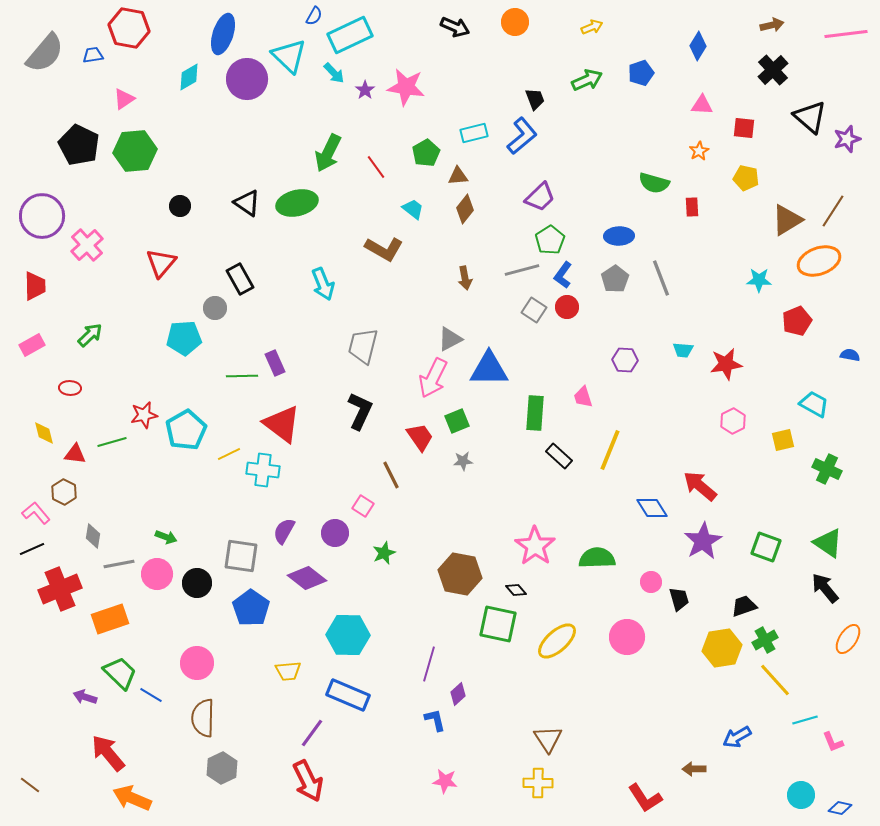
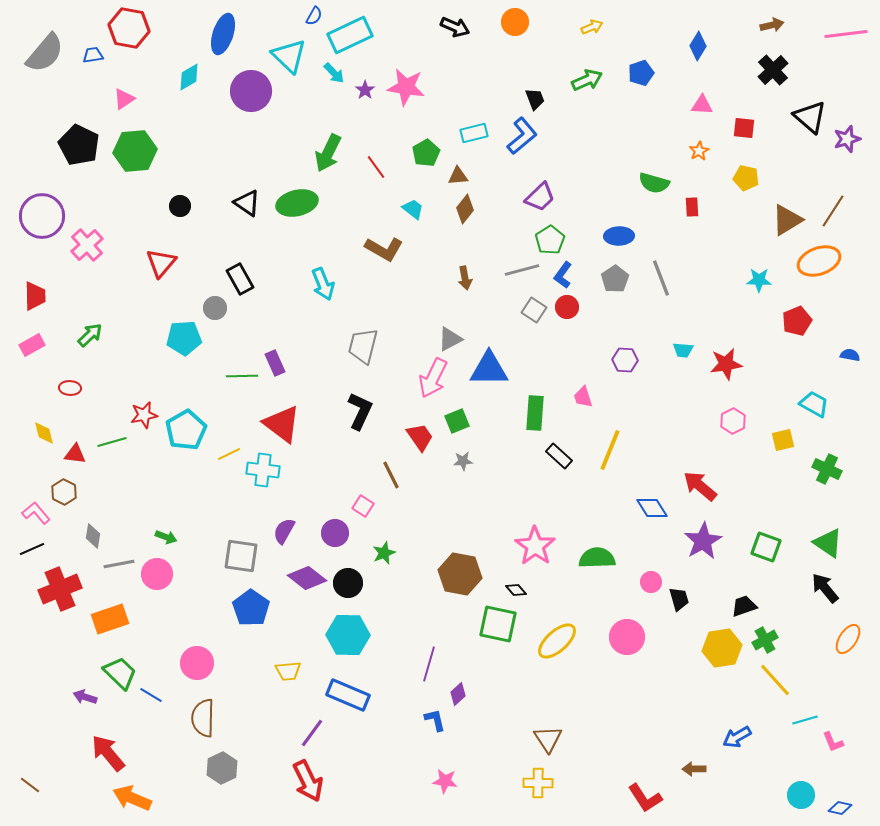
purple circle at (247, 79): moved 4 px right, 12 px down
red trapezoid at (35, 286): moved 10 px down
black circle at (197, 583): moved 151 px right
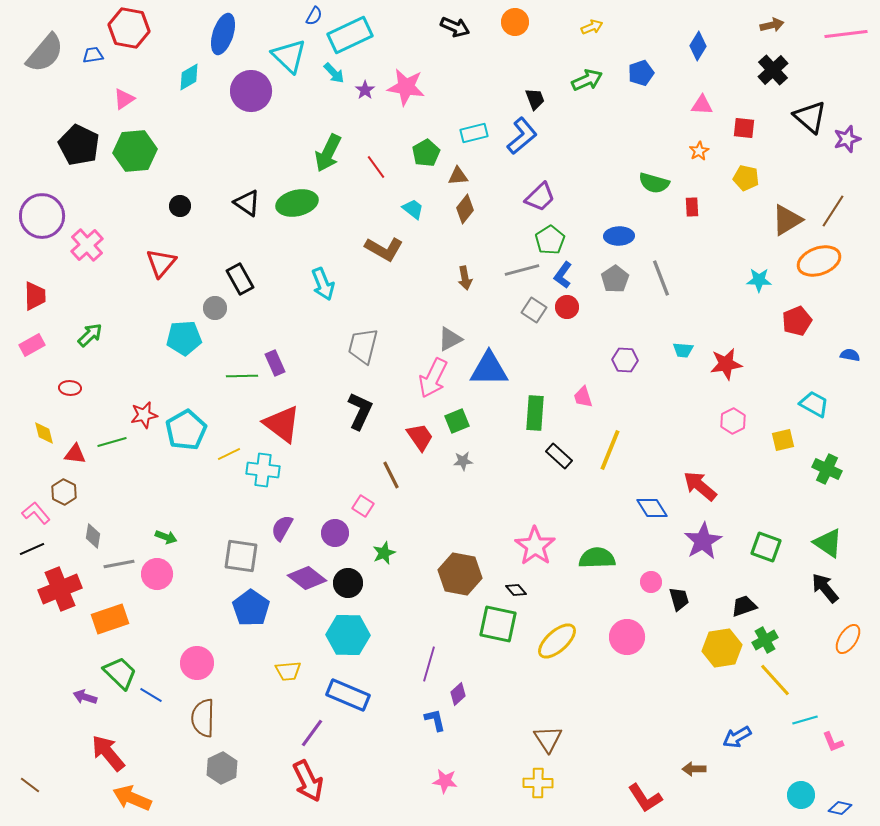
purple semicircle at (284, 531): moved 2 px left, 3 px up
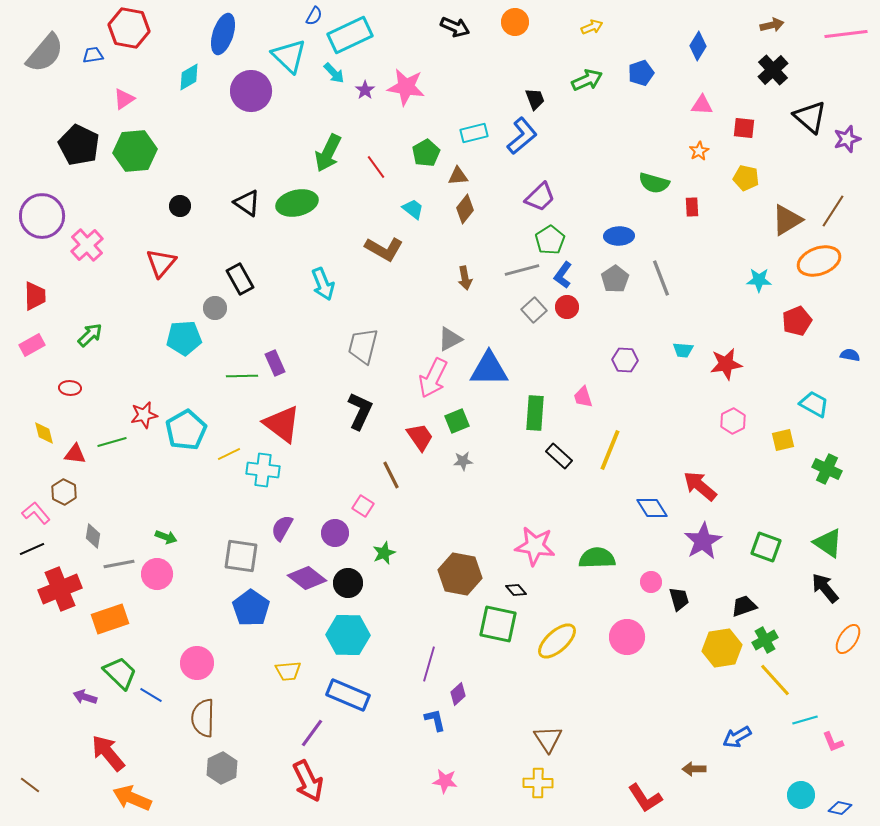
gray square at (534, 310): rotated 15 degrees clockwise
pink star at (535, 546): rotated 27 degrees counterclockwise
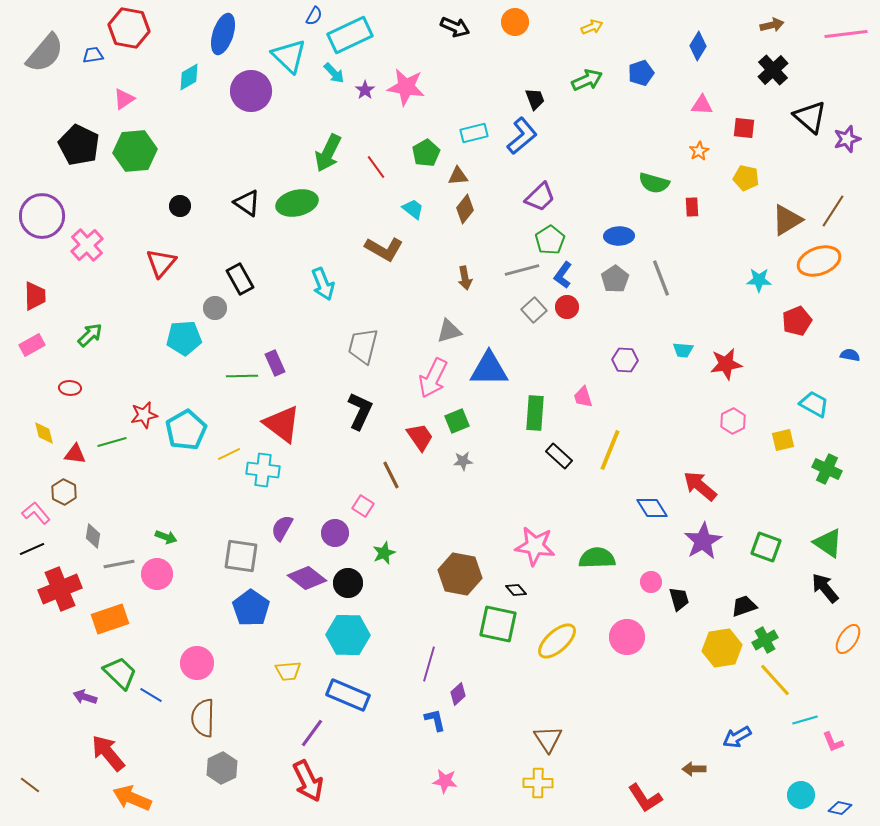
gray triangle at (450, 339): moved 1 px left, 8 px up; rotated 12 degrees clockwise
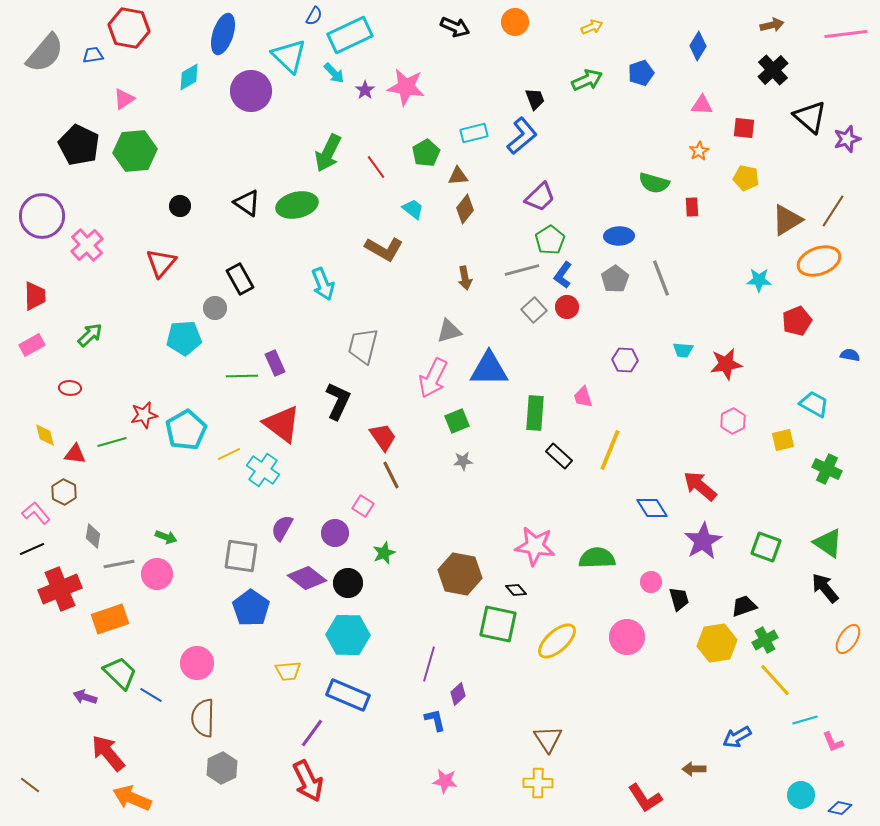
green ellipse at (297, 203): moved 2 px down
black L-shape at (360, 411): moved 22 px left, 10 px up
yellow diamond at (44, 433): moved 1 px right, 2 px down
red trapezoid at (420, 437): moved 37 px left
cyan cross at (263, 470): rotated 28 degrees clockwise
yellow hexagon at (722, 648): moved 5 px left, 5 px up
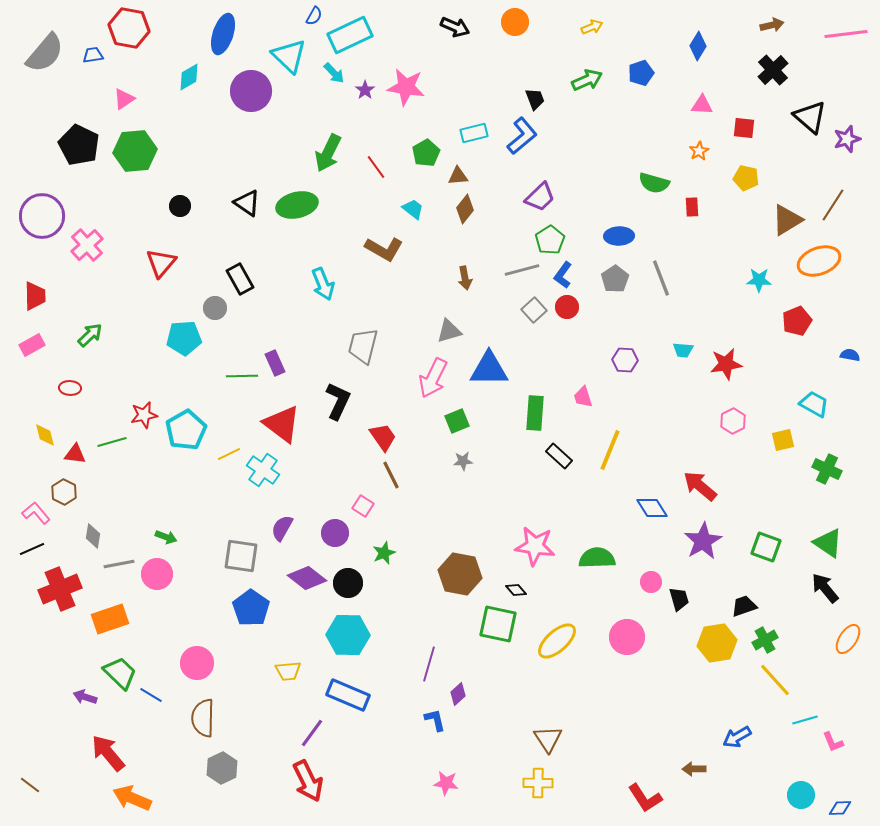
brown line at (833, 211): moved 6 px up
pink star at (445, 781): moved 1 px right, 2 px down
blue diamond at (840, 808): rotated 15 degrees counterclockwise
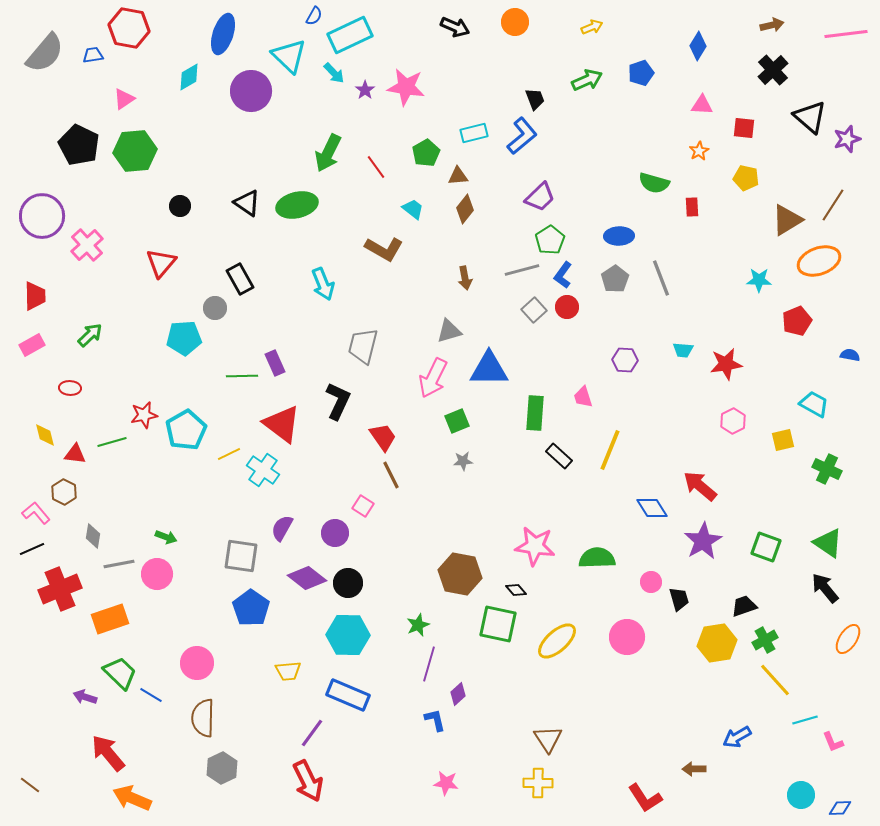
green star at (384, 553): moved 34 px right, 72 px down
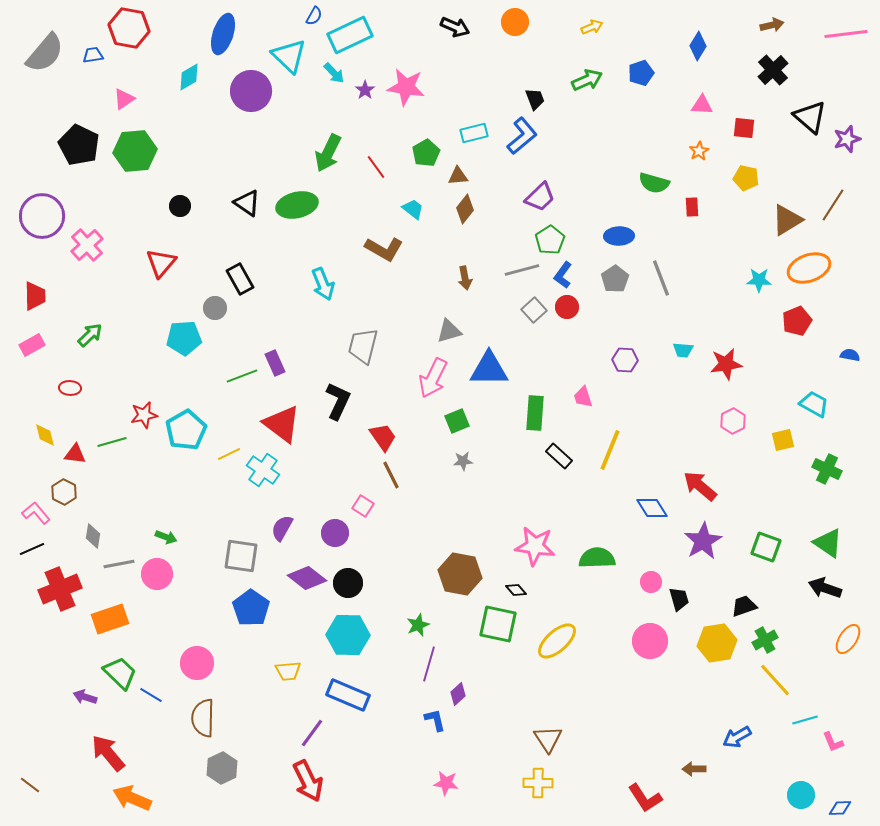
orange ellipse at (819, 261): moved 10 px left, 7 px down
green line at (242, 376): rotated 20 degrees counterclockwise
black arrow at (825, 588): rotated 32 degrees counterclockwise
pink circle at (627, 637): moved 23 px right, 4 px down
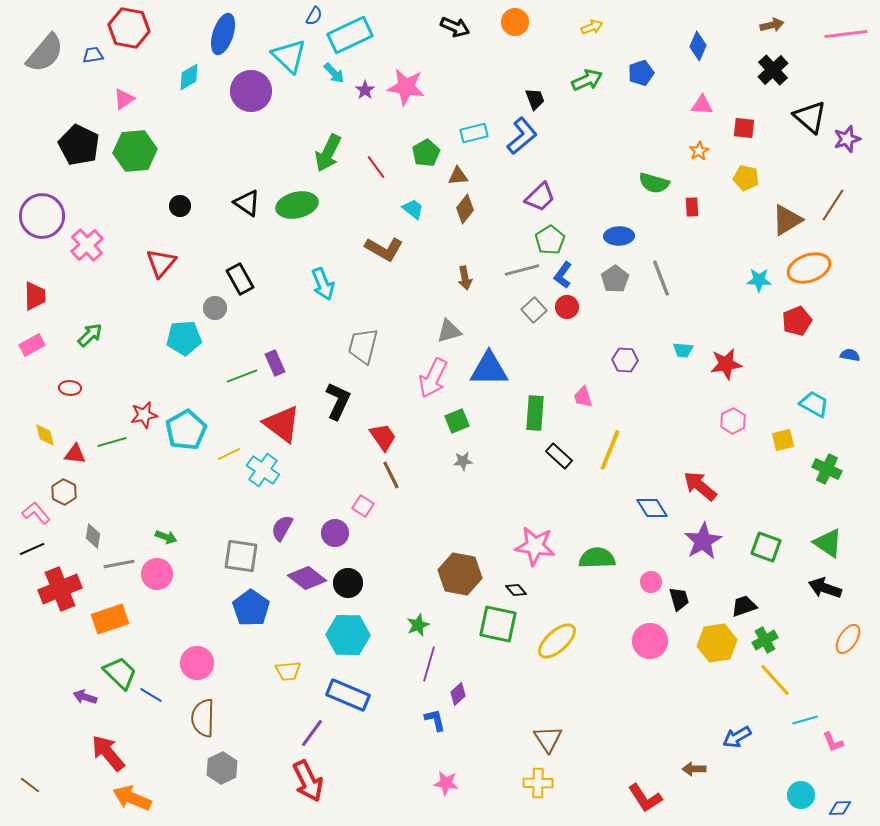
blue diamond at (698, 46): rotated 8 degrees counterclockwise
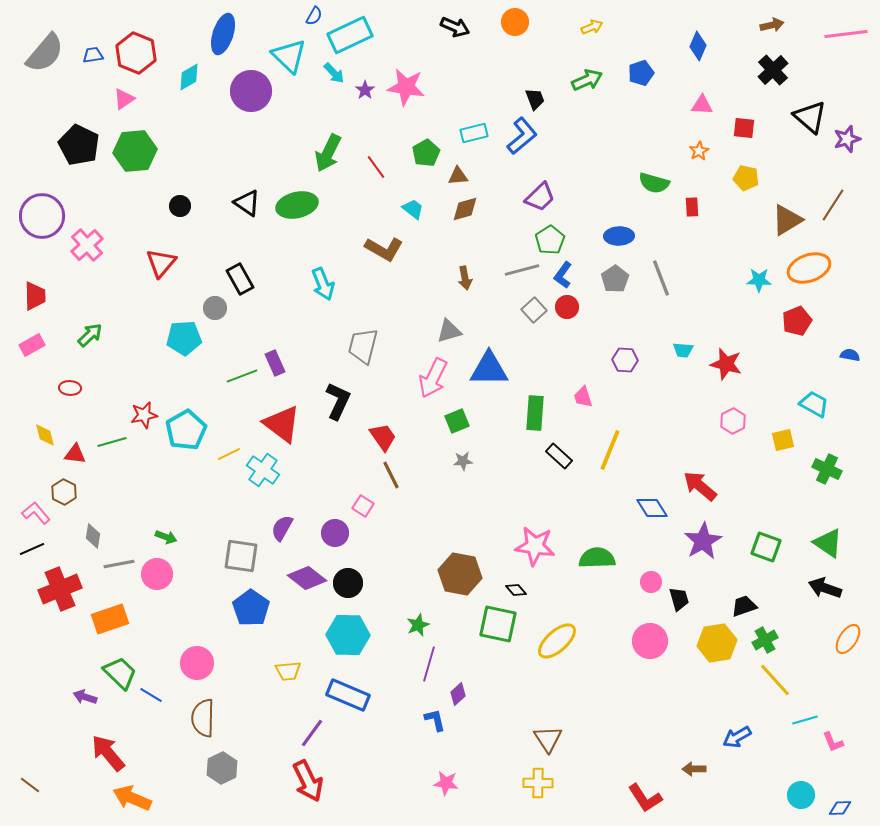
red hexagon at (129, 28): moved 7 px right, 25 px down; rotated 12 degrees clockwise
brown diamond at (465, 209): rotated 36 degrees clockwise
red star at (726, 364): rotated 24 degrees clockwise
